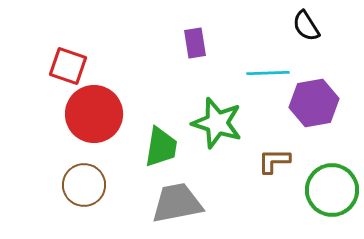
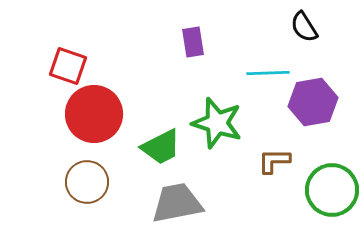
black semicircle: moved 2 px left, 1 px down
purple rectangle: moved 2 px left, 1 px up
purple hexagon: moved 1 px left, 1 px up
green trapezoid: rotated 54 degrees clockwise
brown circle: moved 3 px right, 3 px up
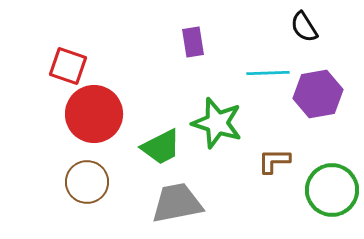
purple hexagon: moved 5 px right, 8 px up
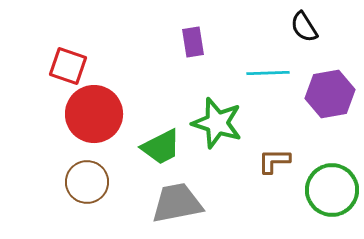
purple hexagon: moved 12 px right
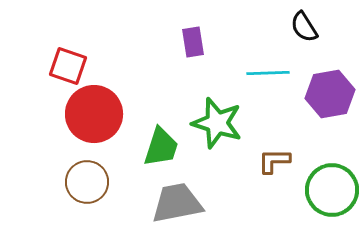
green trapezoid: rotated 45 degrees counterclockwise
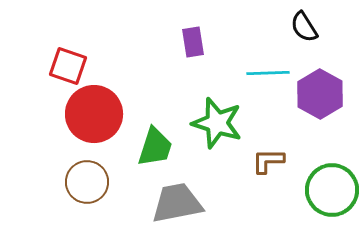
purple hexagon: moved 10 px left; rotated 21 degrees counterclockwise
green trapezoid: moved 6 px left
brown L-shape: moved 6 px left
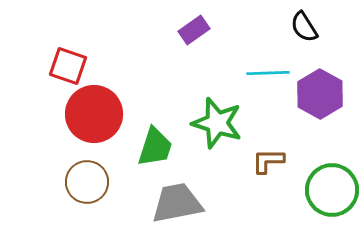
purple rectangle: moved 1 px right, 12 px up; rotated 64 degrees clockwise
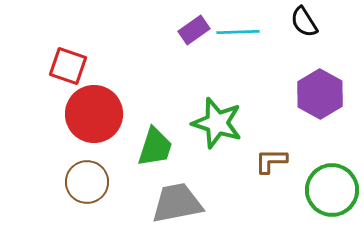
black semicircle: moved 5 px up
cyan line: moved 30 px left, 41 px up
brown L-shape: moved 3 px right
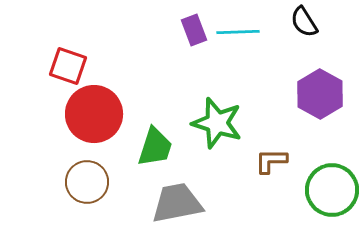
purple rectangle: rotated 76 degrees counterclockwise
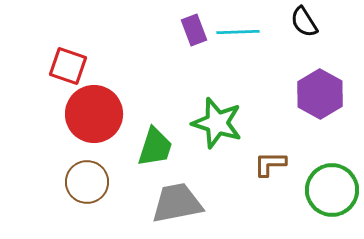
brown L-shape: moved 1 px left, 3 px down
